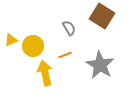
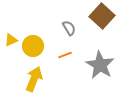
brown square: rotated 10 degrees clockwise
yellow arrow: moved 11 px left, 6 px down; rotated 35 degrees clockwise
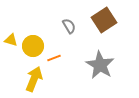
brown square: moved 2 px right, 4 px down; rotated 15 degrees clockwise
gray semicircle: moved 2 px up
yellow triangle: rotated 40 degrees clockwise
orange line: moved 11 px left, 3 px down
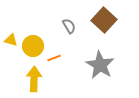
brown square: rotated 15 degrees counterclockwise
yellow arrow: rotated 20 degrees counterclockwise
